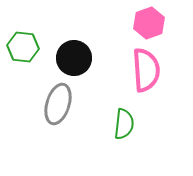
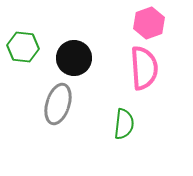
pink semicircle: moved 2 px left, 2 px up
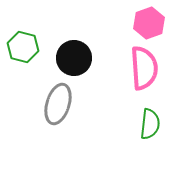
green hexagon: rotated 8 degrees clockwise
green semicircle: moved 26 px right
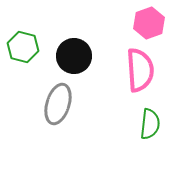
black circle: moved 2 px up
pink semicircle: moved 4 px left, 2 px down
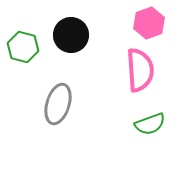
black circle: moved 3 px left, 21 px up
green semicircle: rotated 64 degrees clockwise
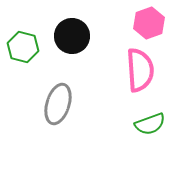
black circle: moved 1 px right, 1 px down
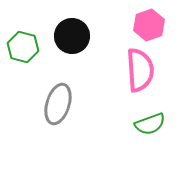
pink hexagon: moved 2 px down
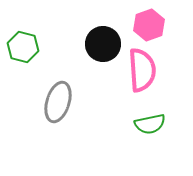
black circle: moved 31 px right, 8 px down
pink semicircle: moved 2 px right
gray ellipse: moved 2 px up
green semicircle: rotated 8 degrees clockwise
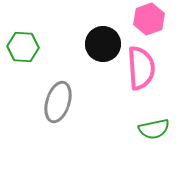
pink hexagon: moved 6 px up
green hexagon: rotated 12 degrees counterclockwise
pink semicircle: moved 1 px left, 2 px up
green semicircle: moved 4 px right, 5 px down
